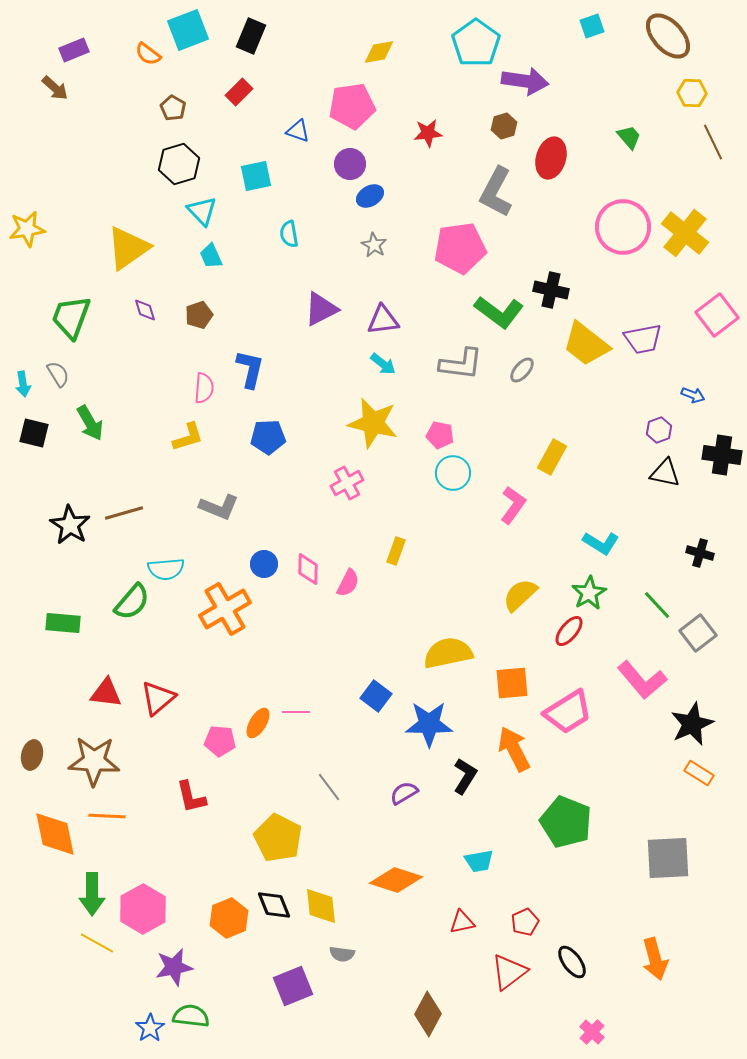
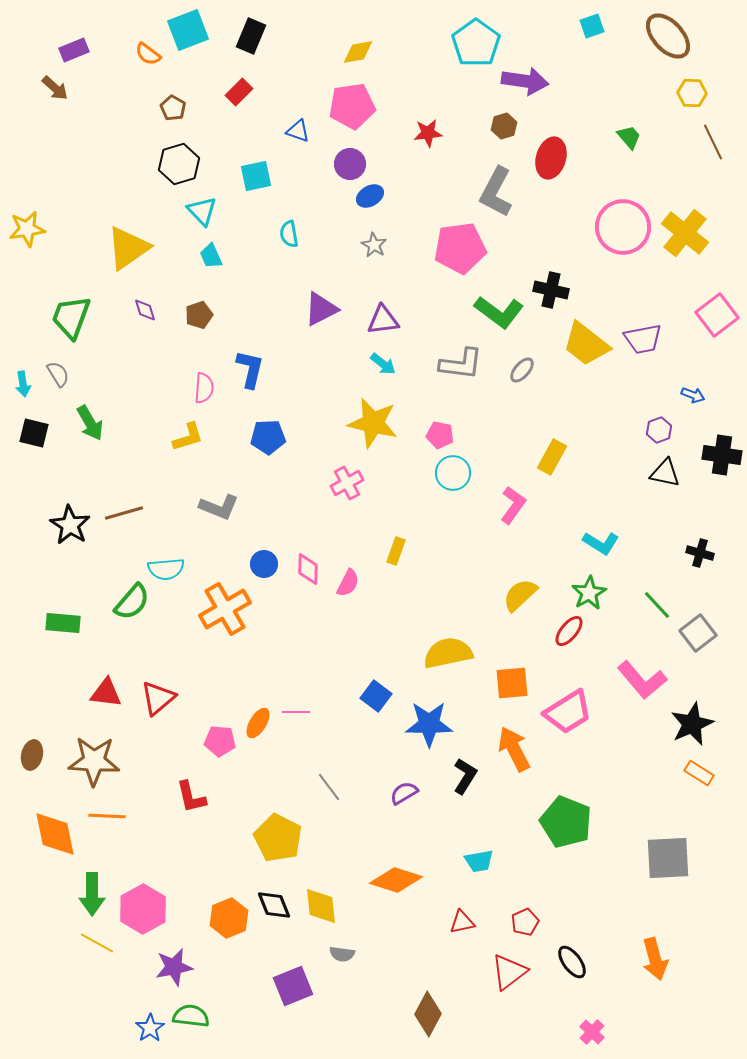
yellow diamond at (379, 52): moved 21 px left
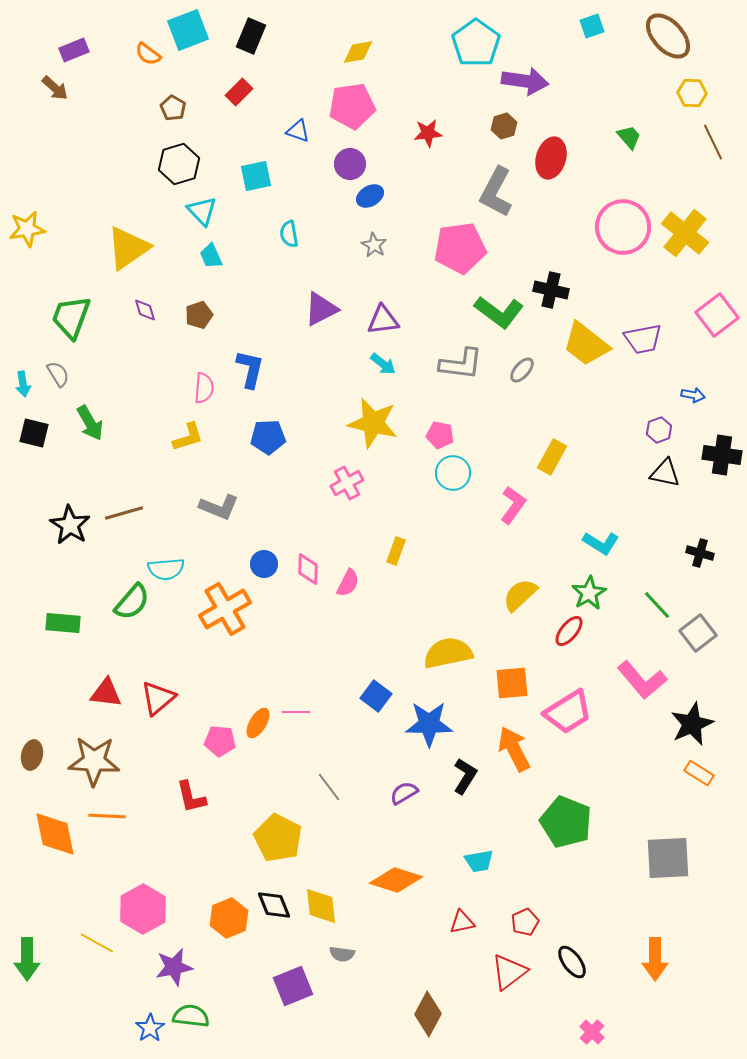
blue arrow at (693, 395): rotated 10 degrees counterclockwise
green arrow at (92, 894): moved 65 px left, 65 px down
orange arrow at (655, 959): rotated 15 degrees clockwise
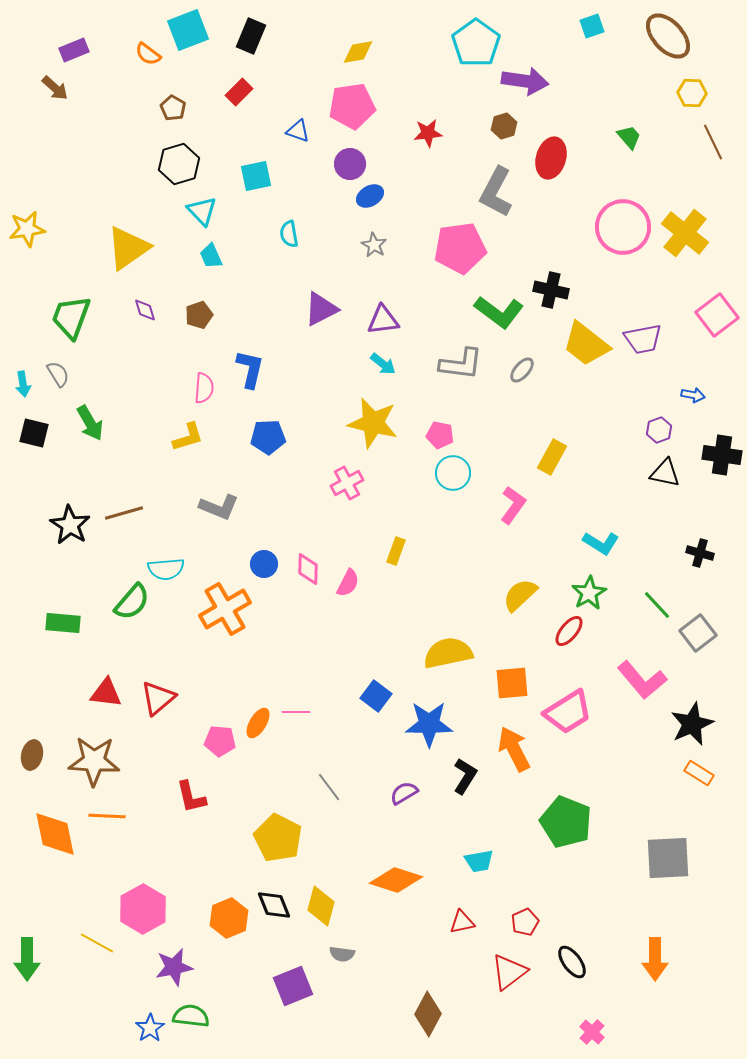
yellow diamond at (321, 906): rotated 21 degrees clockwise
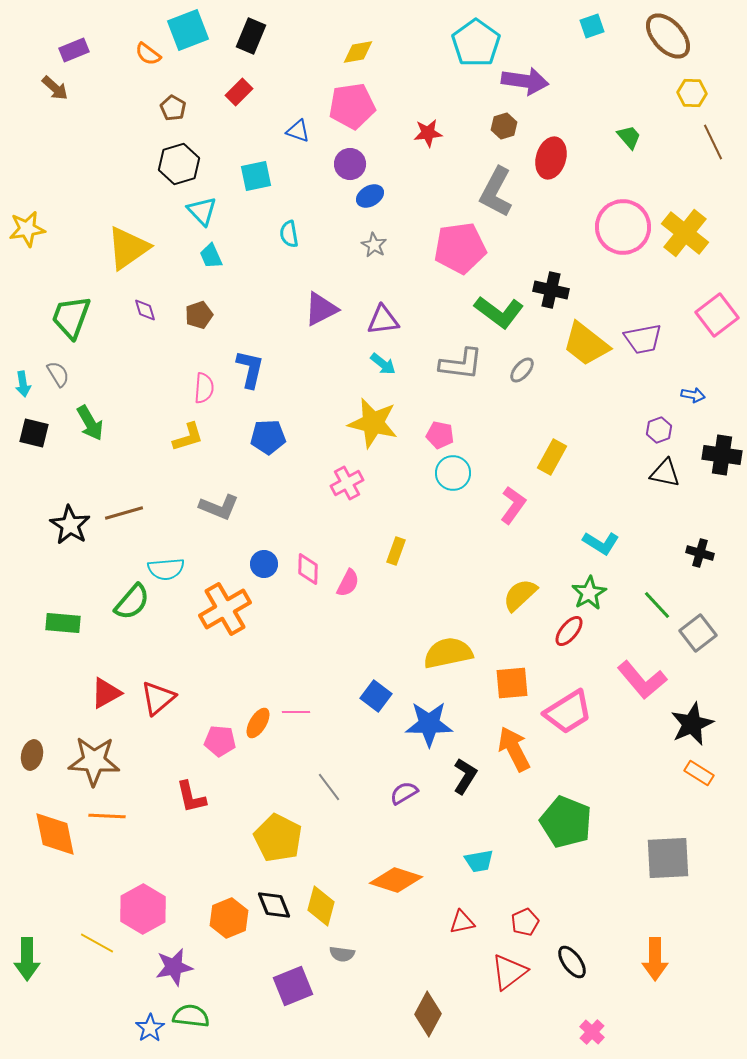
red triangle at (106, 693): rotated 36 degrees counterclockwise
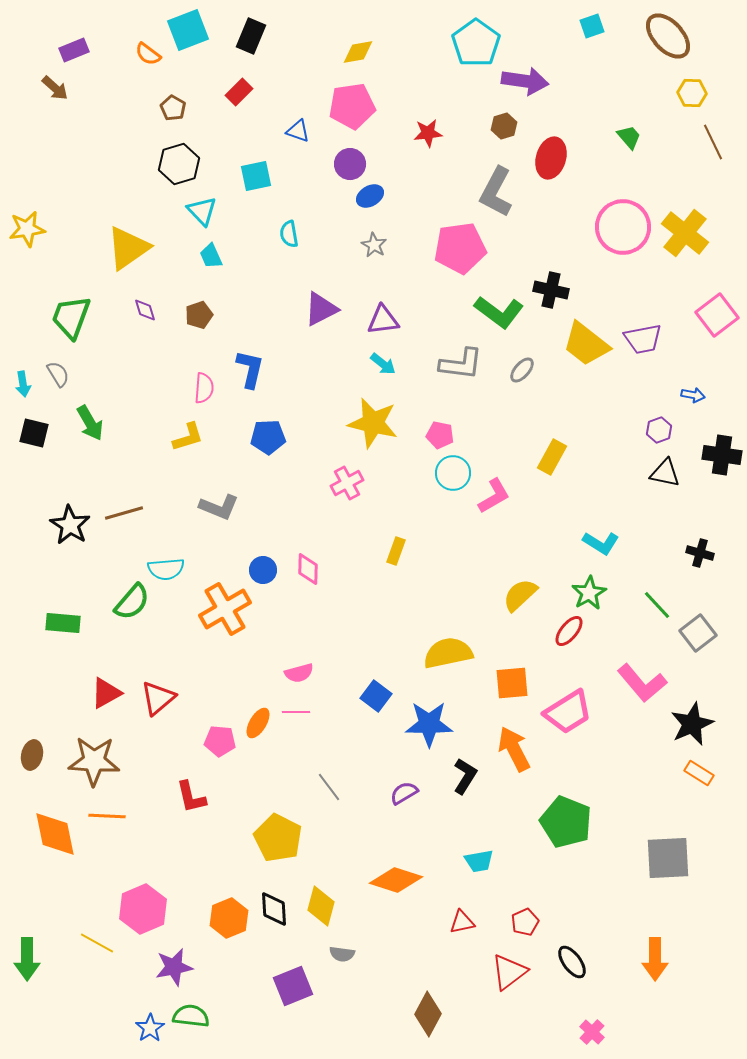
pink L-shape at (513, 505): moved 19 px left, 9 px up; rotated 24 degrees clockwise
blue circle at (264, 564): moved 1 px left, 6 px down
pink semicircle at (348, 583): moved 49 px left, 90 px down; rotated 48 degrees clockwise
pink L-shape at (642, 680): moved 3 px down
black diamond at (274, 905): moved 4 px down; rotated 18 degrees clockwise
pink hexagon at (143, 909): rotated 6 degrees clockwise
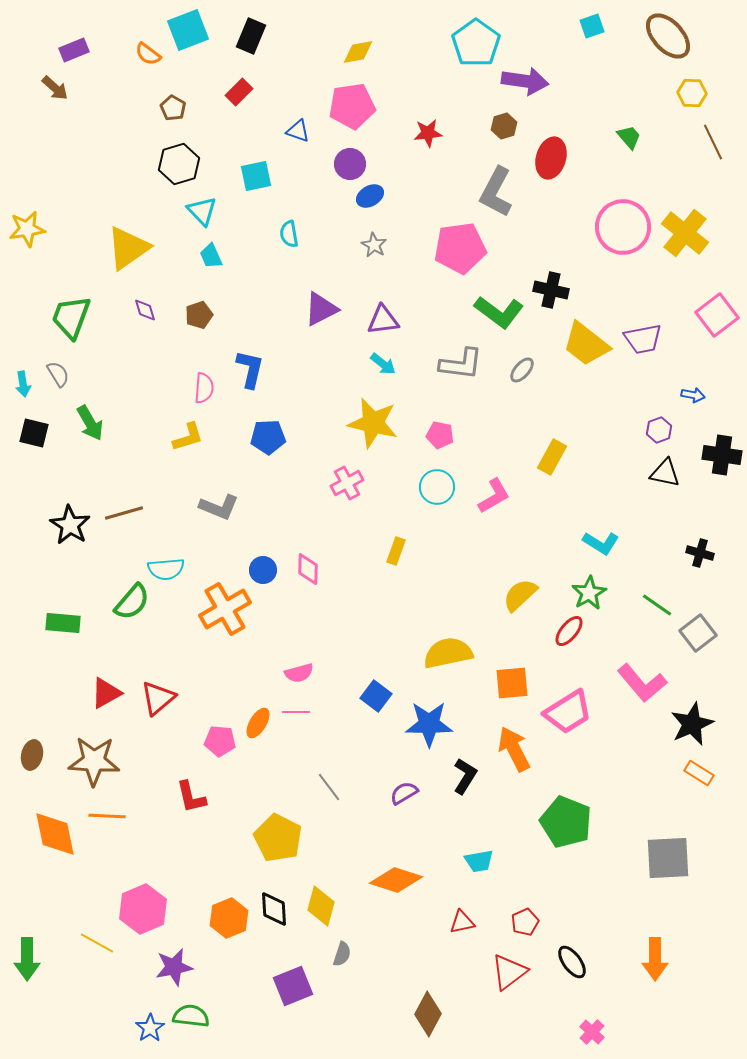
cyan circle at (453, 473): moved 16 px left, 14 px down
green line at (657, 605): rotated 12 degrees counterclockwise
gray semicircle at (342, 954): rotated 80 degrees counterclockwise
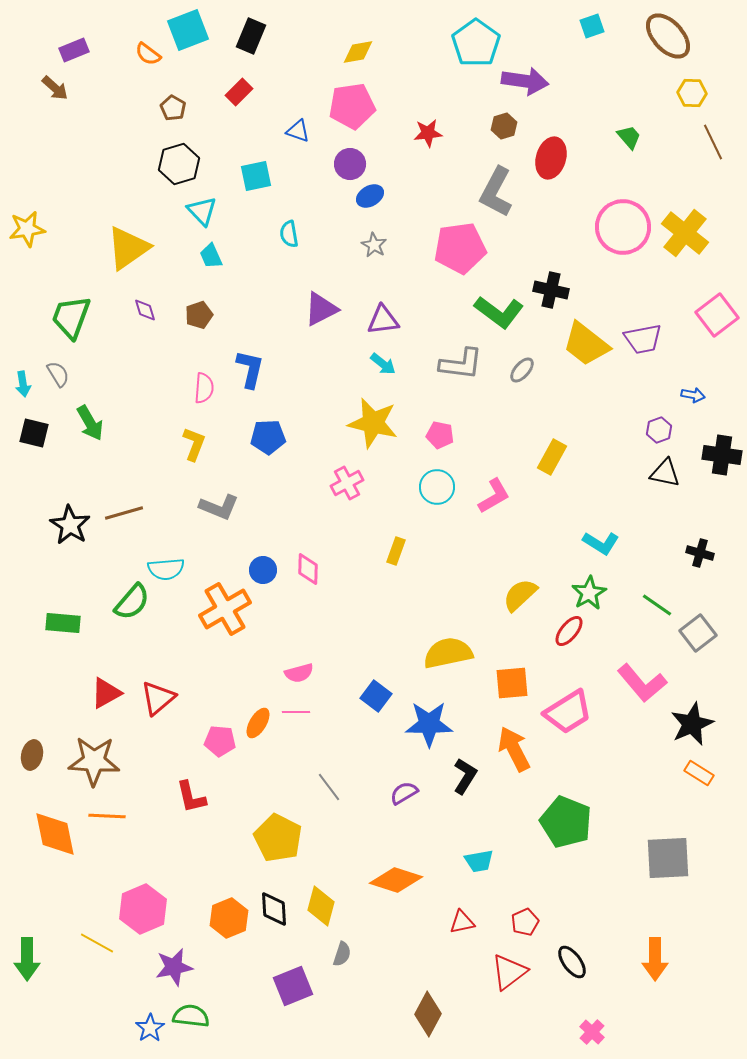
yellow L-shape at (188, 437): moved 6 px right, 7 px down; rotated 52 degrees counterclockwise
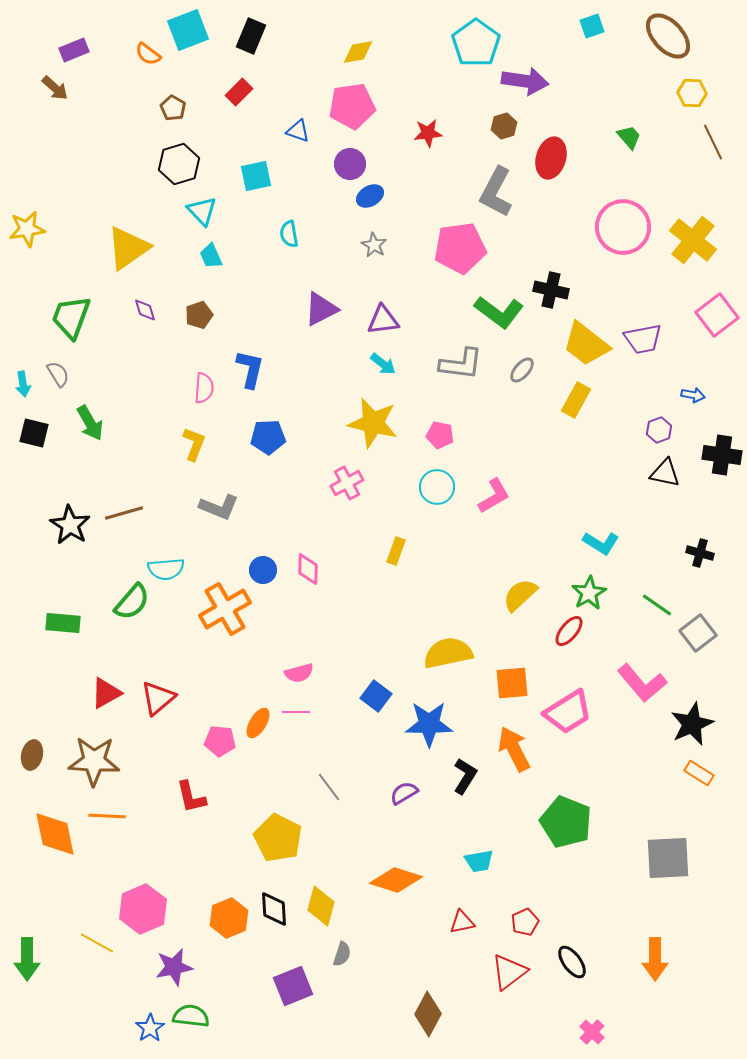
yellow cross at (685, 233): moved 8 px right, 7 px down
yellow rectangle at (552, 457): moved 24 px right, 57 px up
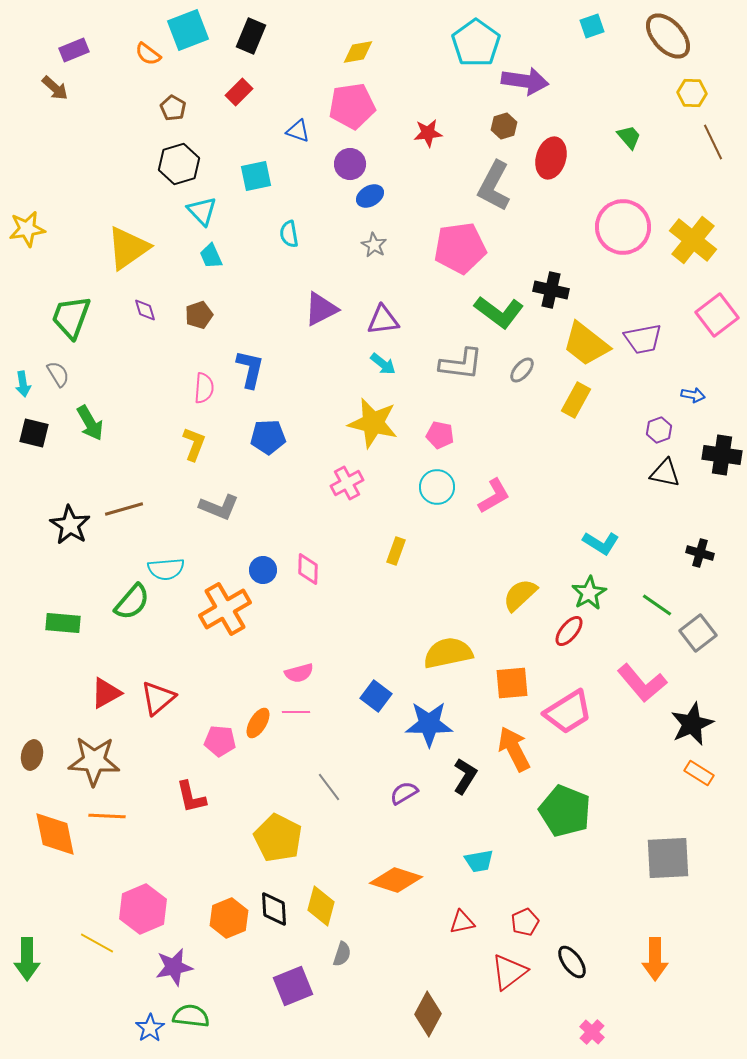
gray L-shape at (496, 192): moved 2 px left, 6 px up
brown line at (124, 513): moved 4 px up
green pentagon at (566, 822): moved 1 px left, 11 px up
